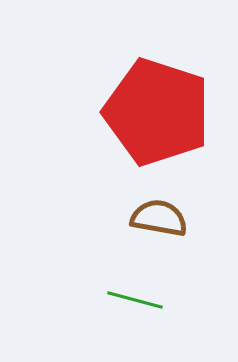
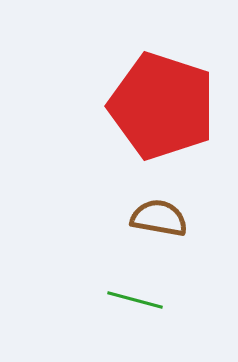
red pentagon: moved 5 px right, 6 px up
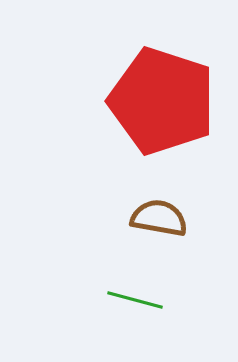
red pentagon: moved 5 px up
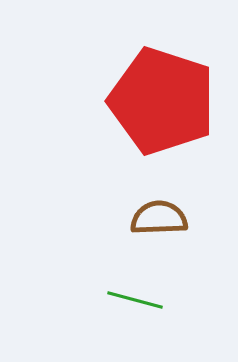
brown semicircle: rotated 12 degrees counterclockwise
